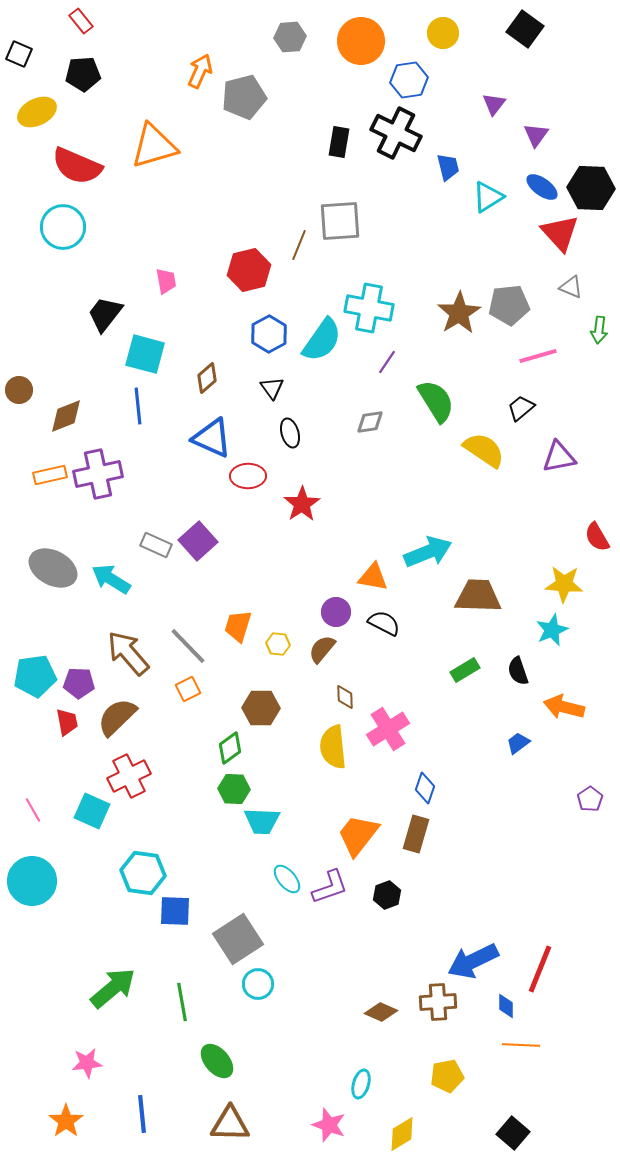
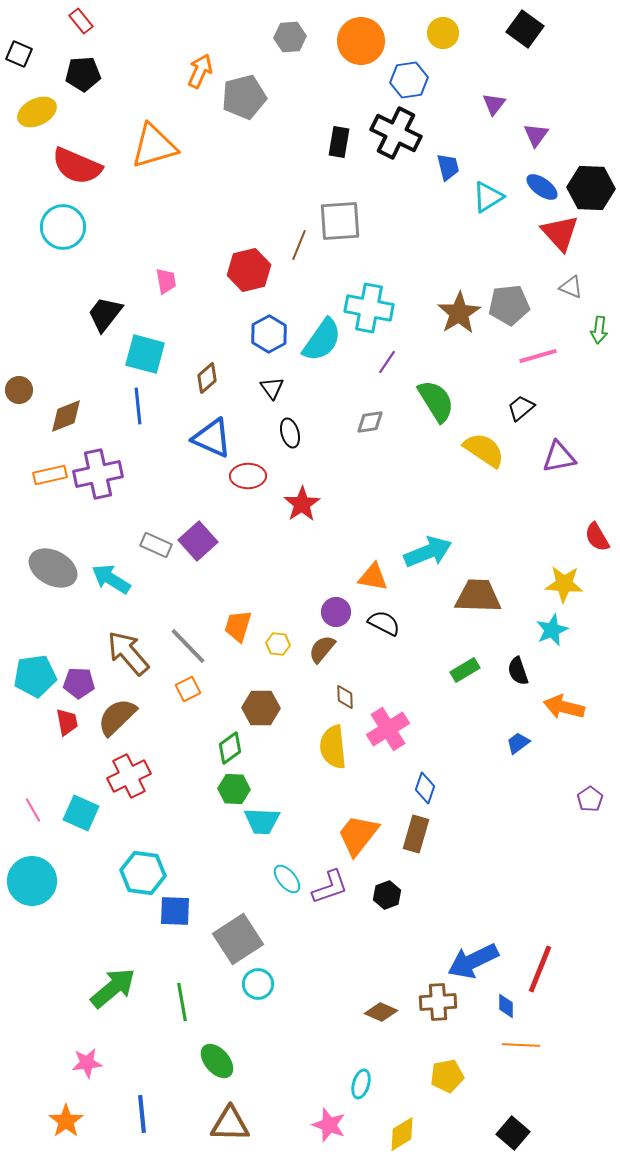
cyan square at (92, 811): moved 11 px left, 2 px down
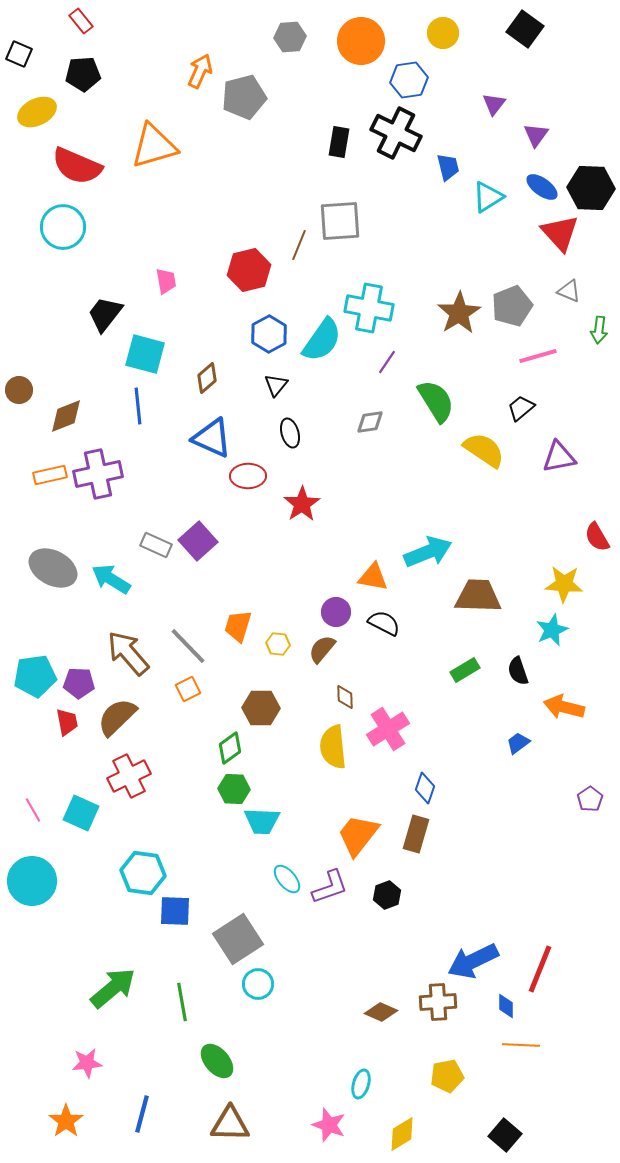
gray triangle at (571, 287): moved 2 px left, 4 px down
gray pentagon at (509, 305): moved 3 px right, 1 px down; rotated 15 degrees counterclockwise
black triangle at (272, 388): moved 4 px right, 3 px up; rotated 15 degrees clockwise
blue line at (142, 1114): rotated 21 degrees clockwise
black square at (513, 1133): moved 8 px left, 2 px down
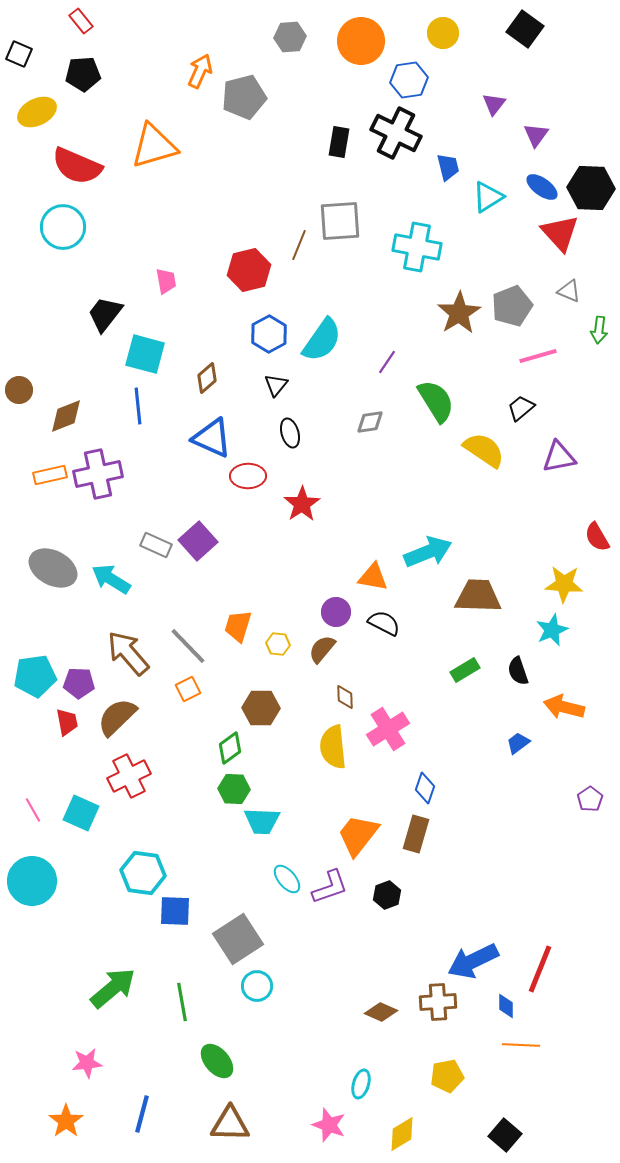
cyan cross at (369, 308): moved 48 px right, 61 px up
cyan circle at (258, 984): moved 1 px left, 2 px down
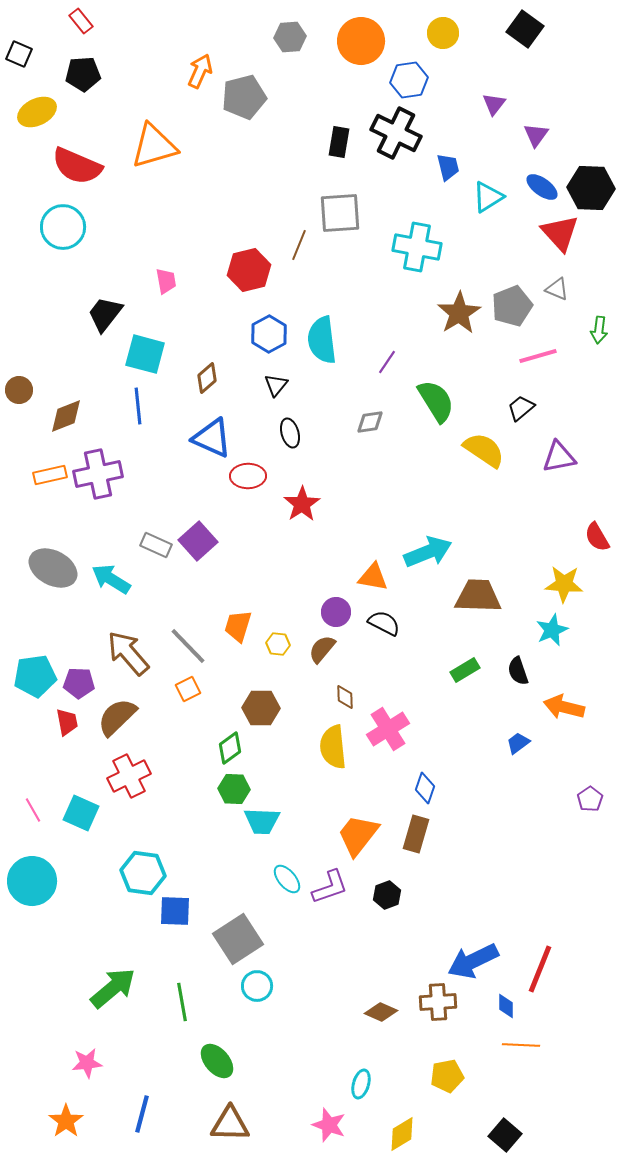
gray square at (340, 221): moved 8 px up
gray triangle at (569, 291): moved 12 px left, 2 px up
cyan semicircle at (322, 340): rotated 138 degrees clockwise
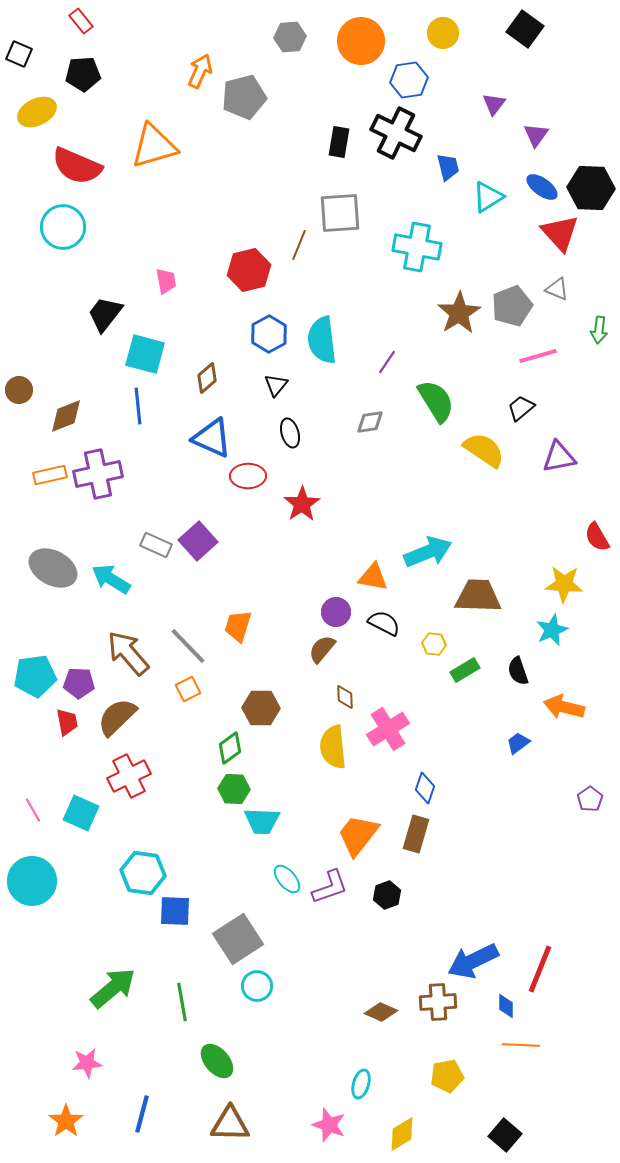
yellow hexagon at (278, 644): moved 156 px right
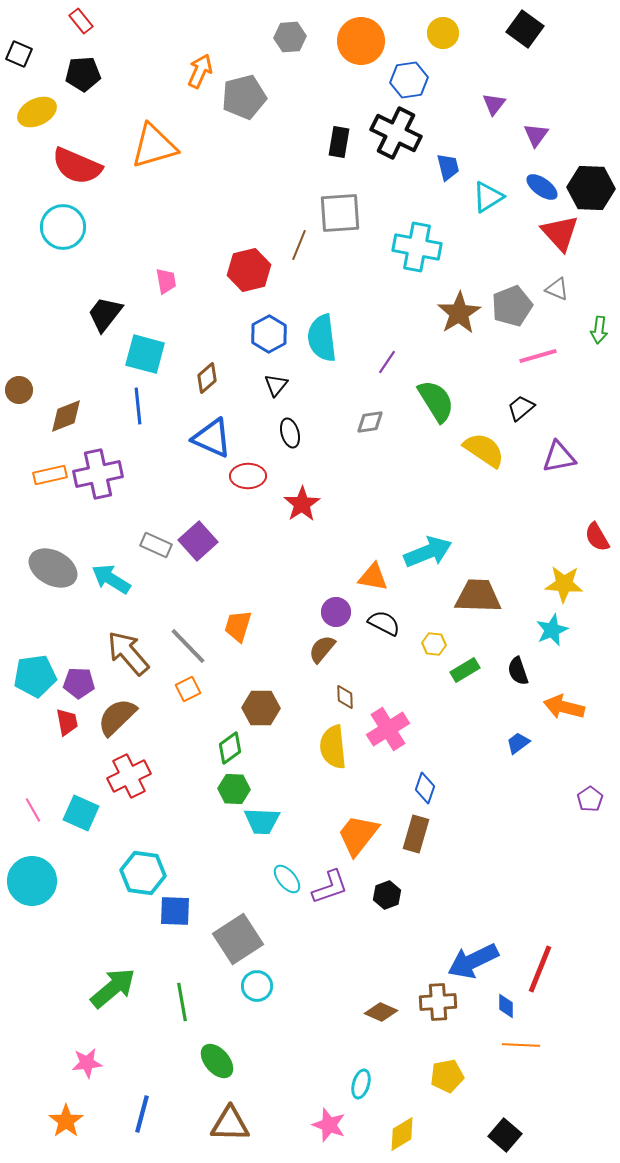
cyan semicircle at (322, 340): moved 2 px up
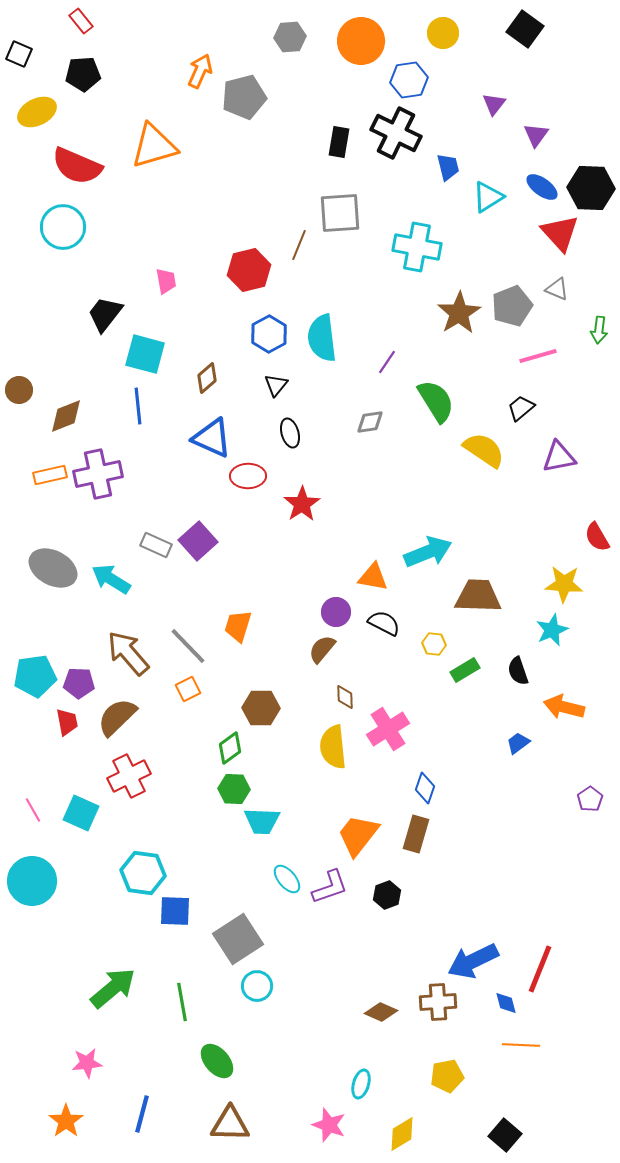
blue diamond at (506, 1006): moved 3 px up; rotated 15 degrees counterclockwise
